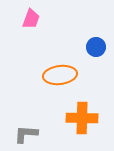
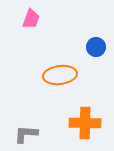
orange cross: moved 3 px right, 5 px down
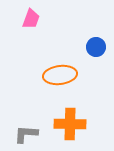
orange cross: moved 15 px left, 1 px down
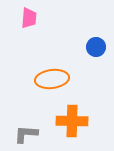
pink trapezoid: moved 2 px left, 1 px up; rotated 15 degrees counterclockwise
orange ellipse: moved 8 px left, 4 px down
orange cross: moved 2 px right, 3 px up
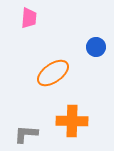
orange ellipse: moved 1 px right, 6 px up; rotated 28 degrees counterclockwise
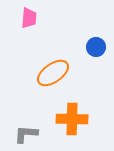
orange cross: moved 2 px up
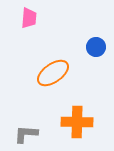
orange cross: moved 5 px right, 3 px down
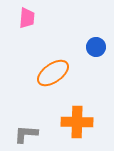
pink trapezoid: moved 2 px left
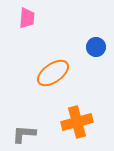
orange cross: rotated 16 degrees counterclockwise
gray L-shape: moved 2 px left
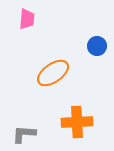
pink trapezoid: moved 1 px down
blue circle: moved 1 px right, 1 px up
orange cross: rotated 12 degrees clockwise
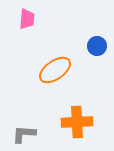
orange ellipse: moved 2 px right, 3 px up
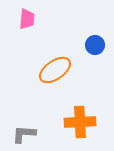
blue circle: moved 2 px left, 1 px up
orange cross: moved 3 px right
